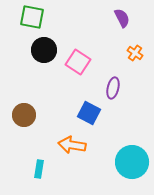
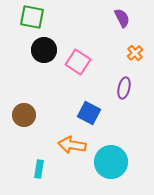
orange cross: rotated 14 degrees clockwise
purple ellipse: moved 11 px right
cyan circle: moved 21 px left
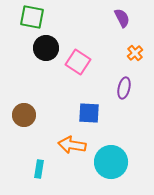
black circle: moved 2 px right, 2 px up
blue square: rotated 25 degrees counterclockwise
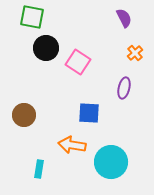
purple semicircle: moved 2 px right
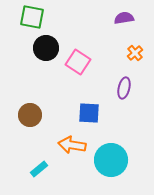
purple semicircle: rotated 72 degrees counterclockwise
brown circle: moved 6 px right
cyan circle: moved 2 px up
cyan rectangle: rotated 42 degrees clockwise
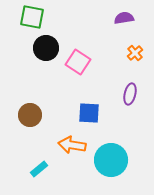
purple ellipse: moved 6 px right, 6 px down
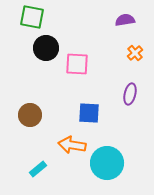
purple semicircle: moved 1 px right, 2 px down
pink square: moved 1 px left, 2 px down; rotated 30 degrees counterclockwise
cyan circle: moved 4 px left, 3 px down
cyan rectangle: moved 1 px left
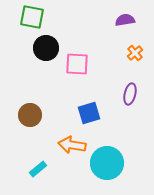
blue square: rotated 20 degrees counterclockwise
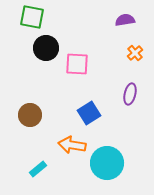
blue square: rotated 15 degrees counterclockwise
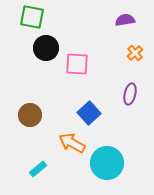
blue square: rotated 10 degrees counterclockwise
orange arrow: moved 2 px up; rotated 20 degrees clockwise
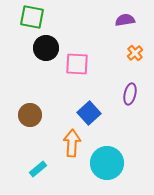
orange arrow: rotated 64 degrees clockwise
